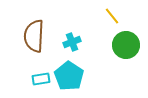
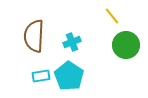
cyan rectangle: moved 3 px up
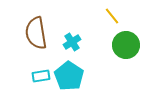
brown semicircle: moved 2 px right, 3 px up; rotated 12 degrees counterclockwise
cyan cross: rotated 12 degrees counterclockwise
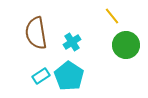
cyan rectangle: rotated 24 degrees counterclockwise
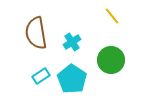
green circle: moved 15 px left, 15 px down
cyan pentagon: moved 3 px right, 3 px down
